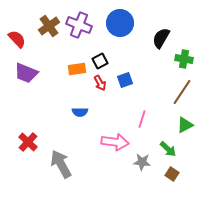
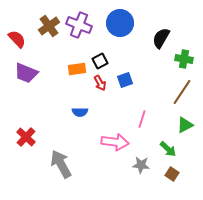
red cross: moved 2 px left, 5 px up
gray star: moved 1 px left, 3 px down
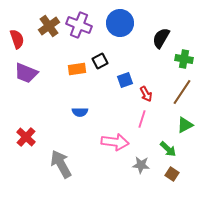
red semicircle: rotated 24 degrees clockwise
red arrow: moved 46 px right, 11 px down
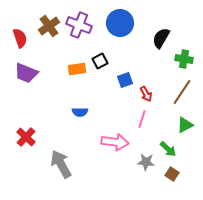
red semicircle: moved 3 px right, 1 px up
gray star: moved 5 px right, 3 px up
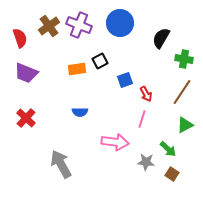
red cross: moved 19 px up
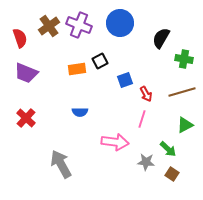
brown line: rotated 40 degrees clockwise
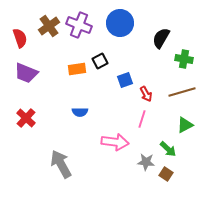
brown square: moved 6 px left
